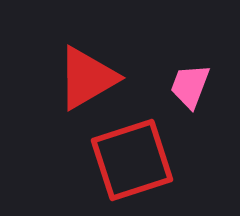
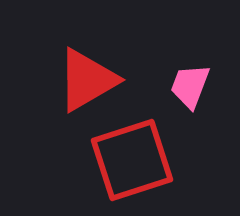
red triangle: moved 2 px down
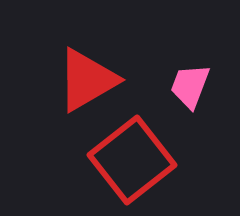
red square: rotated 20 degrees counterclockwise
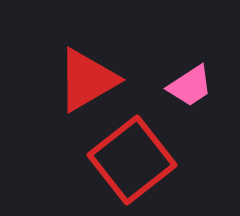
pink trapezoid: rotated 144 degrees counterclockwise
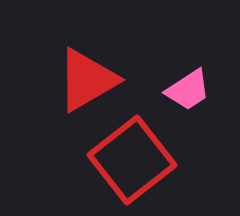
pink trapezoid: moved 2 px left, 4 px down
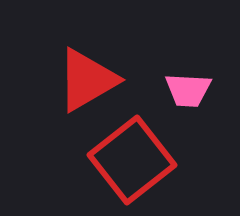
pink trapezoid: rotated 36 degrees clockwise
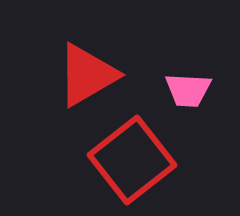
red triangle: moved 5 px up
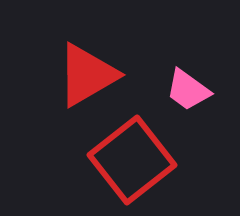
pink trapezoid: rotated 33 degrees clockwise
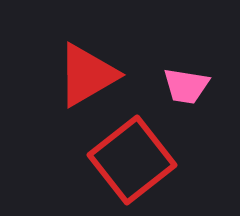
pink trapezoid: moved 2 px left, 4 px up; rotated 27 degrees counterclockwise
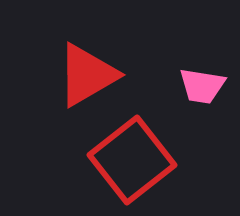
pink trapezoid: moved 16 px right
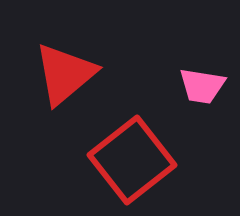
red triangle: moved 22 px left, 1 px up; rotated 10 degrees counterclockwise
